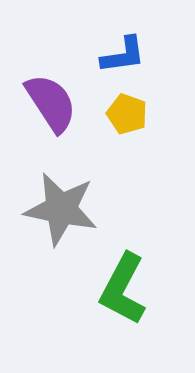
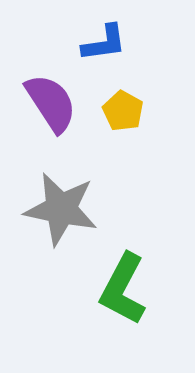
blue L-shape: moved 19 px left, 12 px up
yellow pentagon: moved 4 px left, 3 px up; rotated 9 degrees clockwise
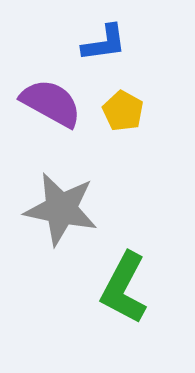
purple semicircle: rotated 28 degrees counterclockwise
green L-shape: moved 1 px right, 1 px up
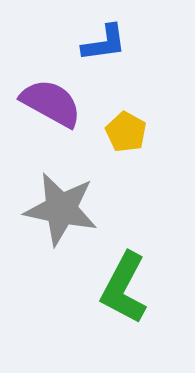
yellow pentagon: moved 3 px right, 21 px down
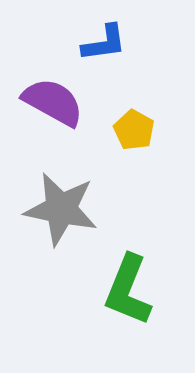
purple semicircle: moved 2 px right, 1 px up
yellow pentagon: moved 8 px right, 2 px up
green L-shape: moved 4 px right, 2 px down; rotated 6 degrees counterclockwise
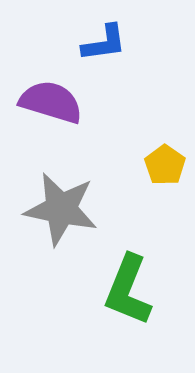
purple semicircle: moved 2 px left; rotated 12 degrees counterclockwise
yellow pentagon: moved 31 px right, 35 px down; rotated 6 degrees clockwise
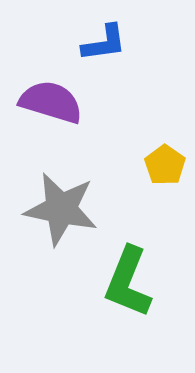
green L-shape: moved 8 px up
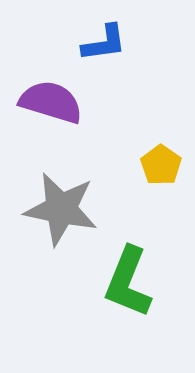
yellow pentagon: moved 4 px left
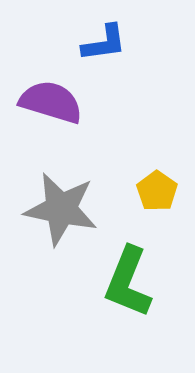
yellow pentagon: moved 4 px left, 26 px down
